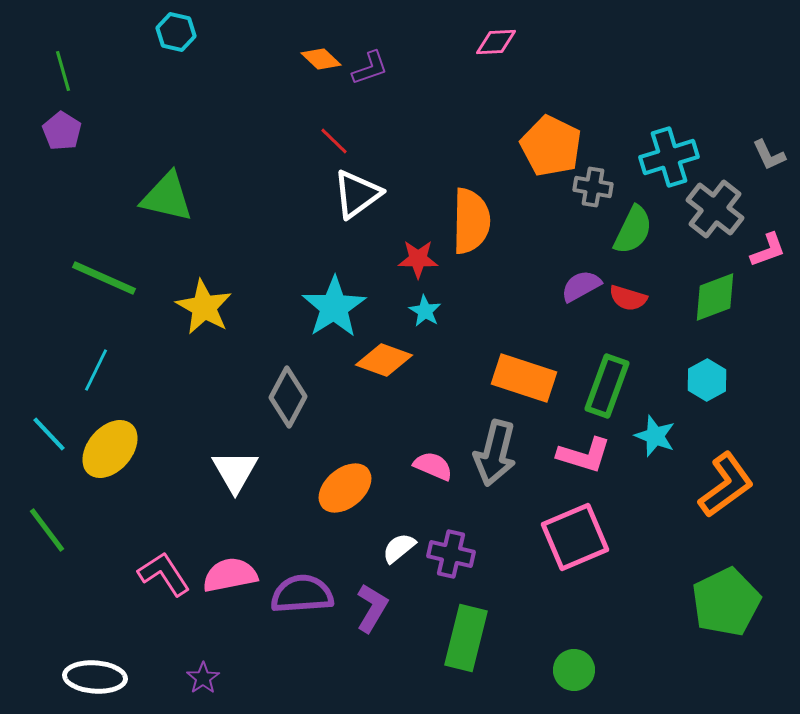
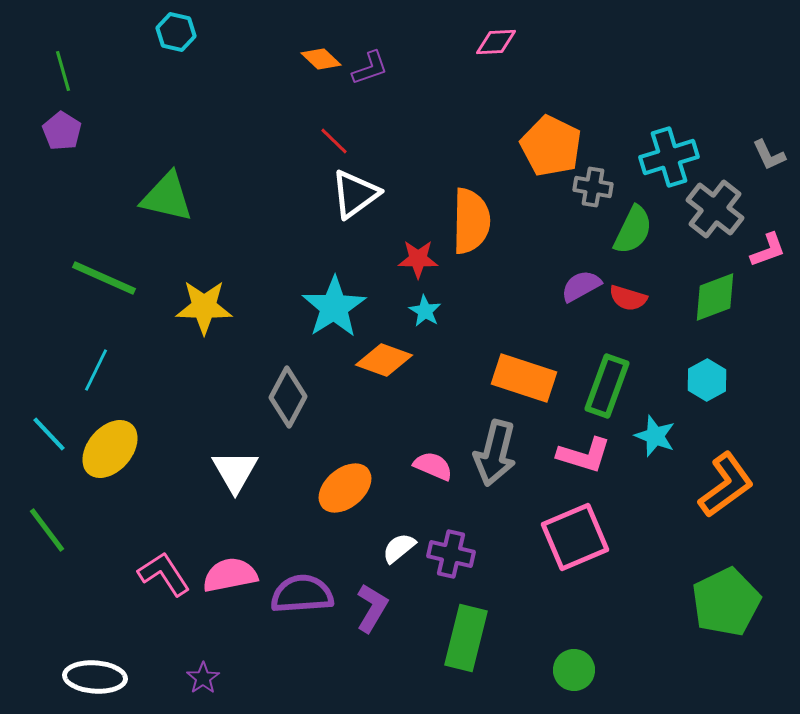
white triangle at (357, 194): moved 2 px left
yellow star at (204, 307): rotated 28 degrees counterclockwise
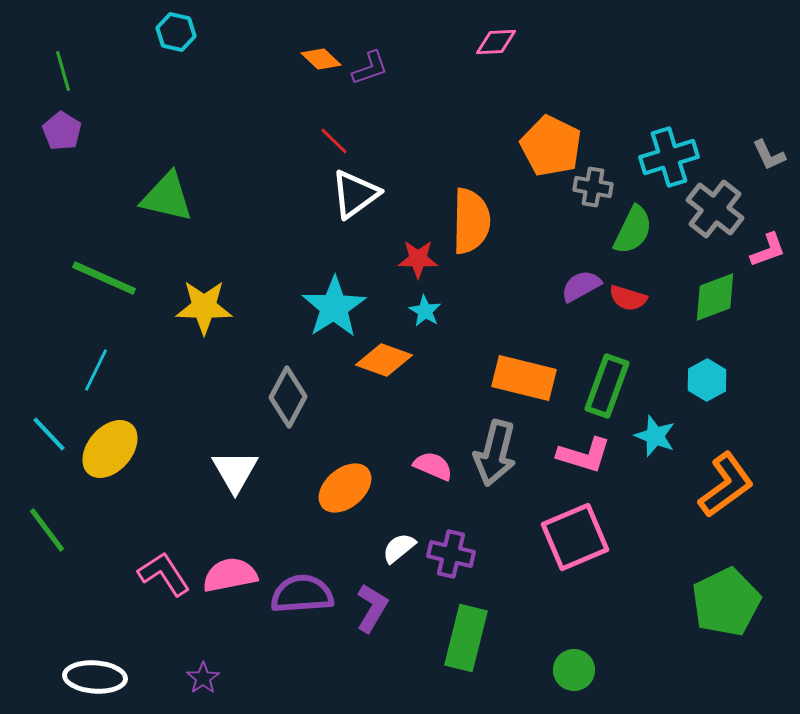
orange rectangle at (524, 378): rotated 4 degrees counterclockwise
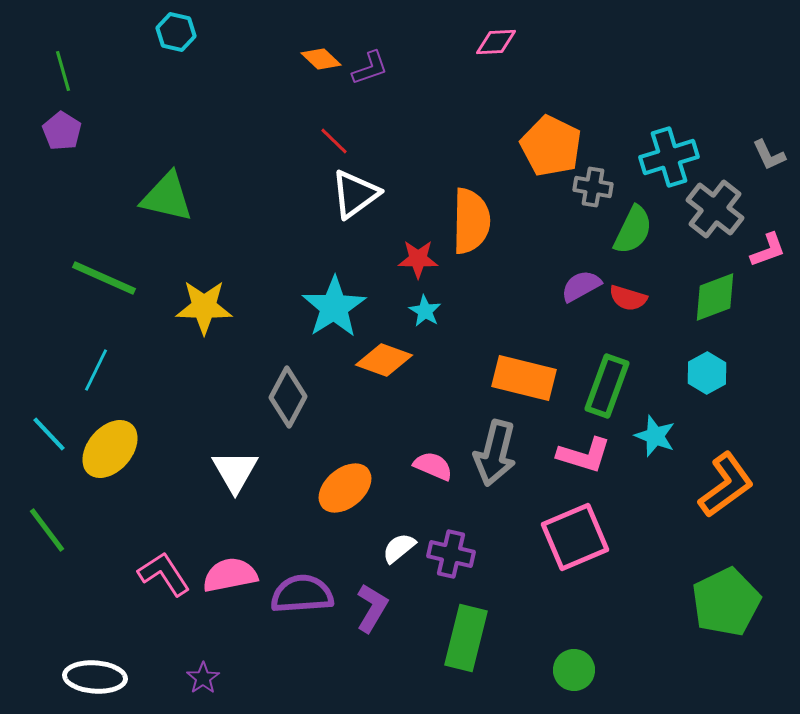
cyan hexagon at (707, 380): moved 7 px up
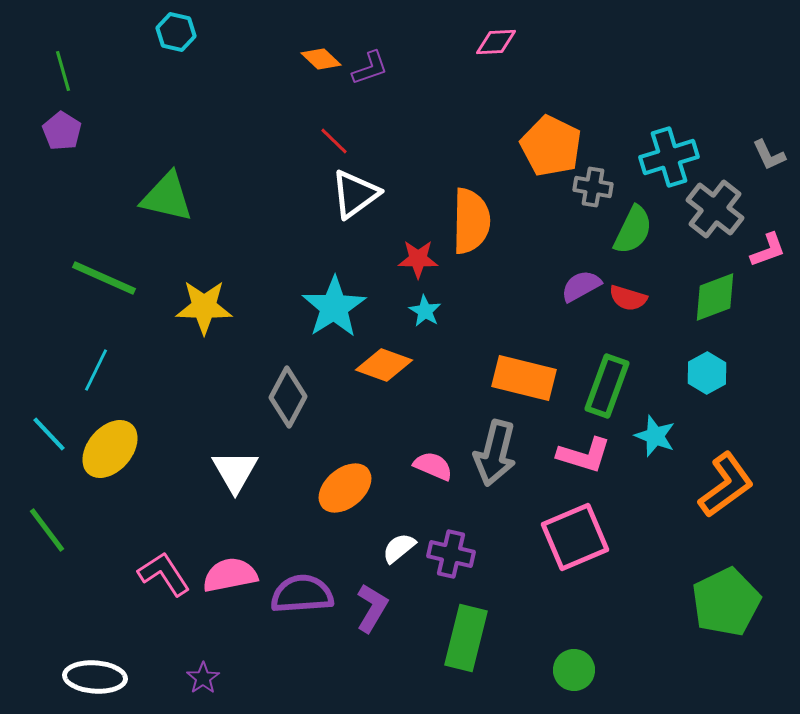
orange diamond at (384, 360): moved 5 px down
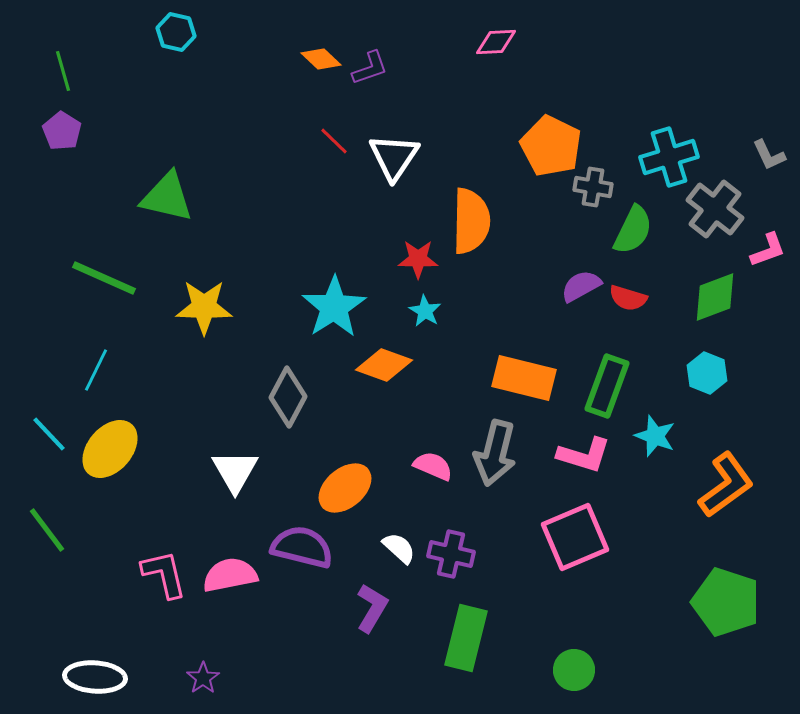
white triangle at (355, 194): moved 39 px right, 37 px up; rotated 20 degrees counterclockwise
cyan hexagon at (707, 373): rotated 9 degrees counterclockwise
white semicircle at (399, 548): rotated 81 degrees clockwise
pink L-shape at (164, 574): rotated 20 degrees clockwise
purple semicircle at (302, 594): moved 47 px up; rotated 18 degrees clockwise
green pentagon at (726, 602): rotated 28 degrees counterclockwise
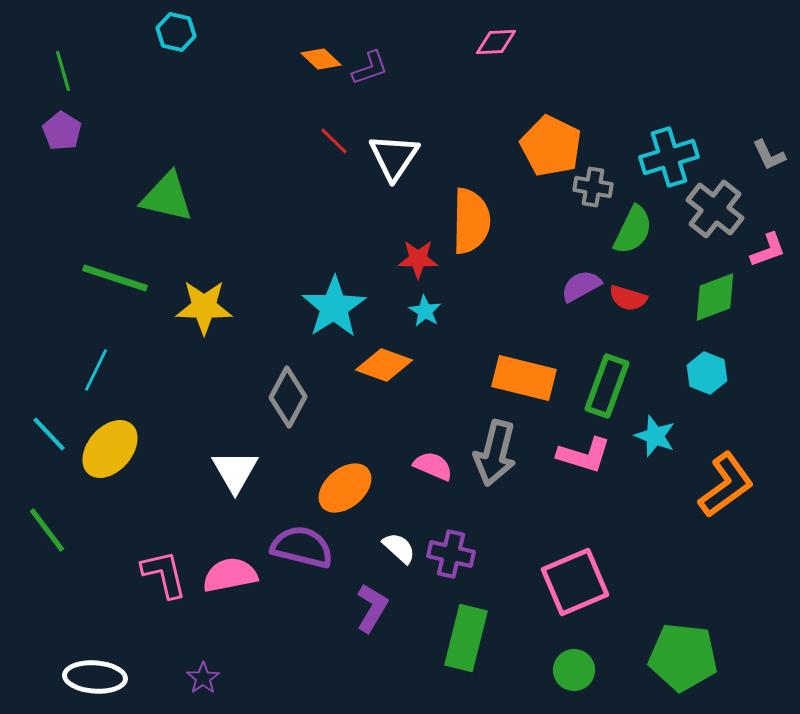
green line at (104, 278): moved 11 px right; rotated 6 degrees counterclockwise
pink square at (575, 537): moved 45 px down
green pentagon at (726, 602): moved 43 px left, 55 px down; rotated 12 degrees counterclockwise
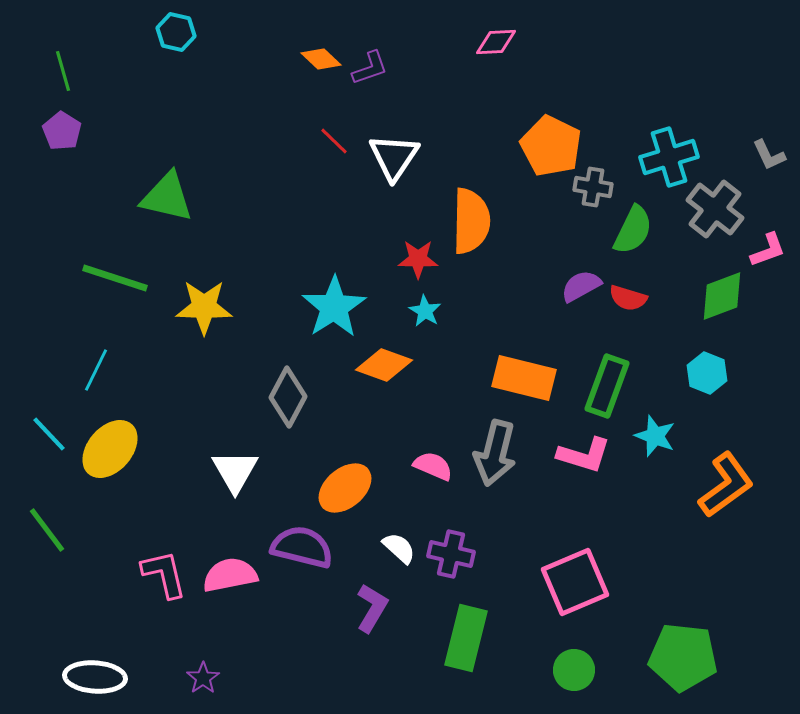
green diamond at (715, 297): moved 7 px right, 1 px up
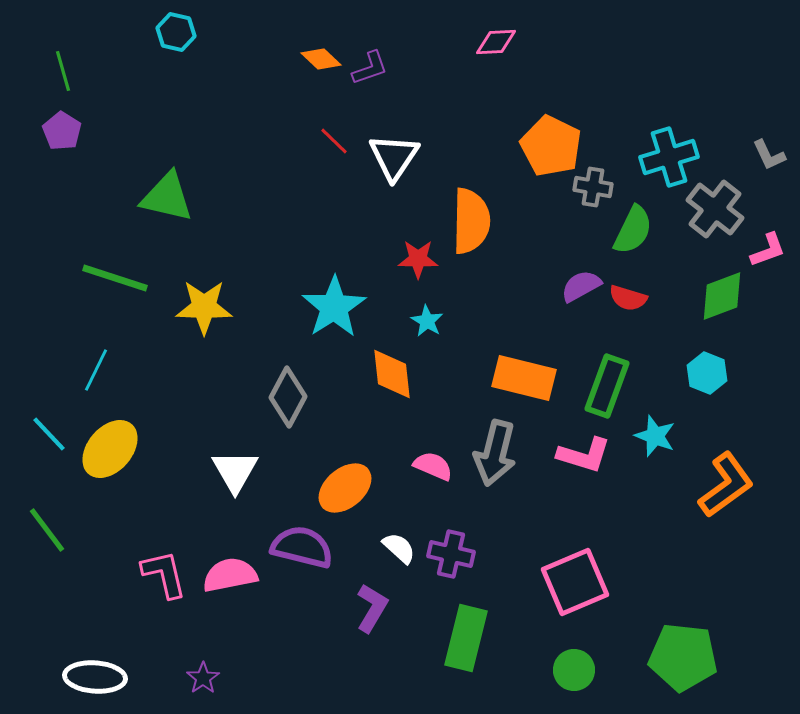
cyan star at (425, 311): moved 2 px right, 10 px down
orange diamond at (384, 365): moved 8 px right, 9 px down; rotated 64 degrees clockwise
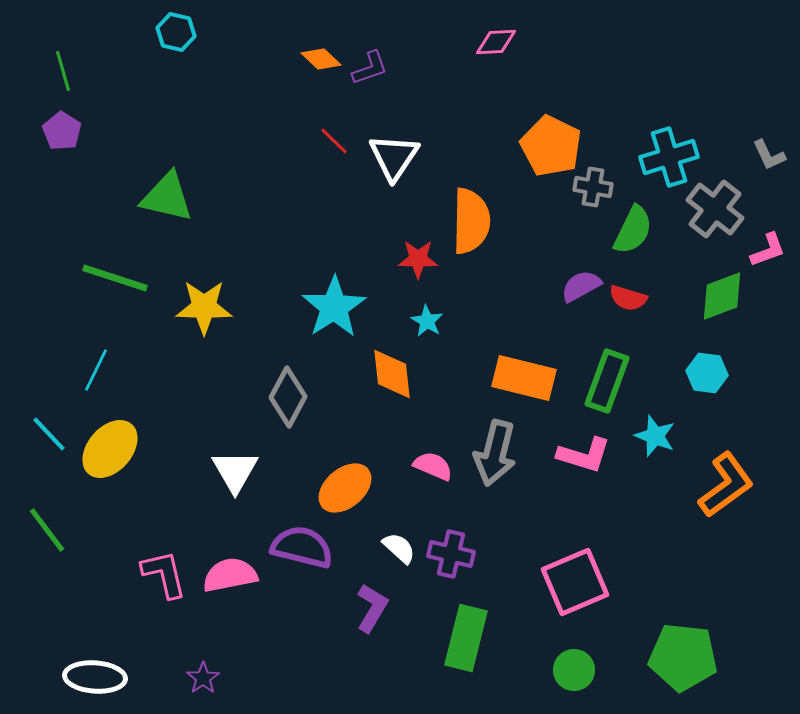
cyan hexagon at (707, 373): rotated 15 degrees counterclockwise
green rectangle at (607, 386): moved 5 px up
